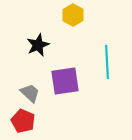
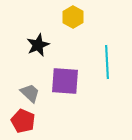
yellow hexagon: moved 2 px down
purple square: rotated 12 degrees clockwise
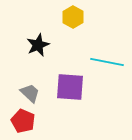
cyan line: rotated 76 degrees counterclockwise
purple square: moved 5 px right, 6 px down
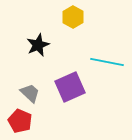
purple square: rotated 28 degrees counterclockwise
red pentagon: moved 3 px left
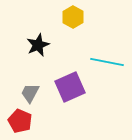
gray trapezoid: rotated 105 degrees counterclockwise
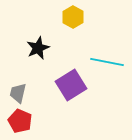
black star: moved 3 px down
purple square: moved 1 px right, 2 px up; rotated 8 degrees counterclockwise
gray trapezoid: moved 12 px left; rotated 15 degrees counterclockwise
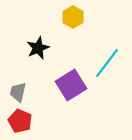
cyan line: moved 1 px down; rotated 64 degrees counterclockwise
gray trapezoid: moved 1 px up
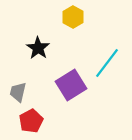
black star: rotated 15 degrees counterclockwise
red pentagon: moved 11 px right; rotated 20 degrees clockwise
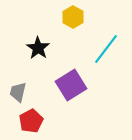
cyan line: moved 1 px left, 14 px up
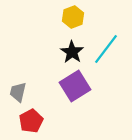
yellow hexagon: rotated 10 degrees clockwise
black star: moved 34 px right, 4 px down
purple square: moved 4 px right, 1 px down
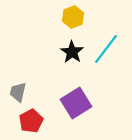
purple square: moved 1 px right, 17 px down
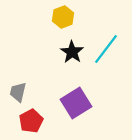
yellow hexagon: moved 10 px left
